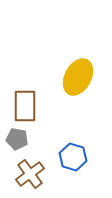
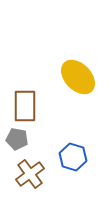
yellow ellipse: rotated 72 degrees counterclockwise
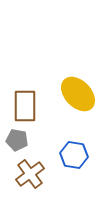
yellow ellipse: moved 17 px down
gray pentagon: moved 1 px down
blue hexagon: moved 1 px right, 2 px up; rotated 8 degrees counterclockwise
